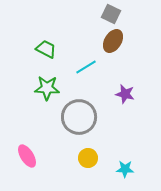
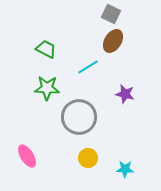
cyan line: moved 2 px right
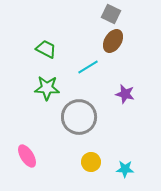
yellow circle: moved 3 px right, 4 px down
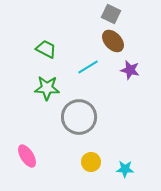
brown ellipse: rotated 75 degrees counterclockwise
purple star: moved 5 px right, 24 px up
